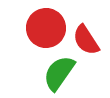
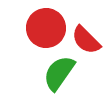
red semicircle: rotated 12 degrees counterclockwise
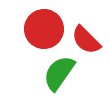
red circle: moved 2 px left, 1 px down
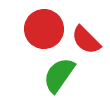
green semicircle: moved 2 px down
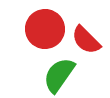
red circle: moved 1 px right
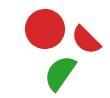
green semicircle: moved 1 px right, 2 px up
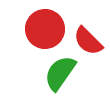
red semicircle: moved 2 px right, 1 px down
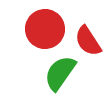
red semicircle: rotated 12 degrees clockwise
